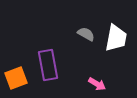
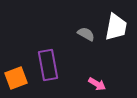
white trapezoid: moved 11 px up
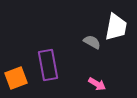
gray semicircle: moved 6 px right, 8 px down
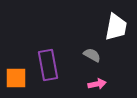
gray semicircle: moved 13 px down
orange square: rotated 20 degrees clockwise
pink arrow: rotated 42 degrees counterclockwise
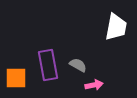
gray semicircle: moved 14 px left, 10 px down
pink arrow: moved 3 px left, 1 px down
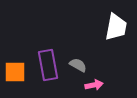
orange square: moved 1 px left, 6 px up
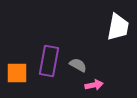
white trapezoid: moved 2 px right
purple rectangle: moved 1 px right, 4 px up; rotated 20 degrees clockwise
orange square: moved 2 px right, 1 px down
